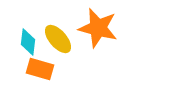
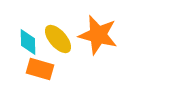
orange star: moved 7 px down
cyan diamond: rotated 8 degrees counterclockwise
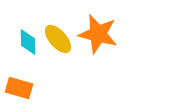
orange star: moved 1 px up
orange rectangle: moved 21 px left, 19 px down
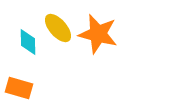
yellow ellipse: moved 11 px up
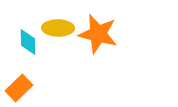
yellow ellipse: rotated 48 degrees counterclockwise
orange rectangle: rotated 60 degrees counterclockwise
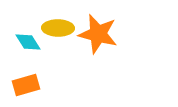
cyan diamond: rotated 32 degrees counterclockwise
orange rectangle: moved 7 px right, 3 px up; rotated 28 degrees clockwise
